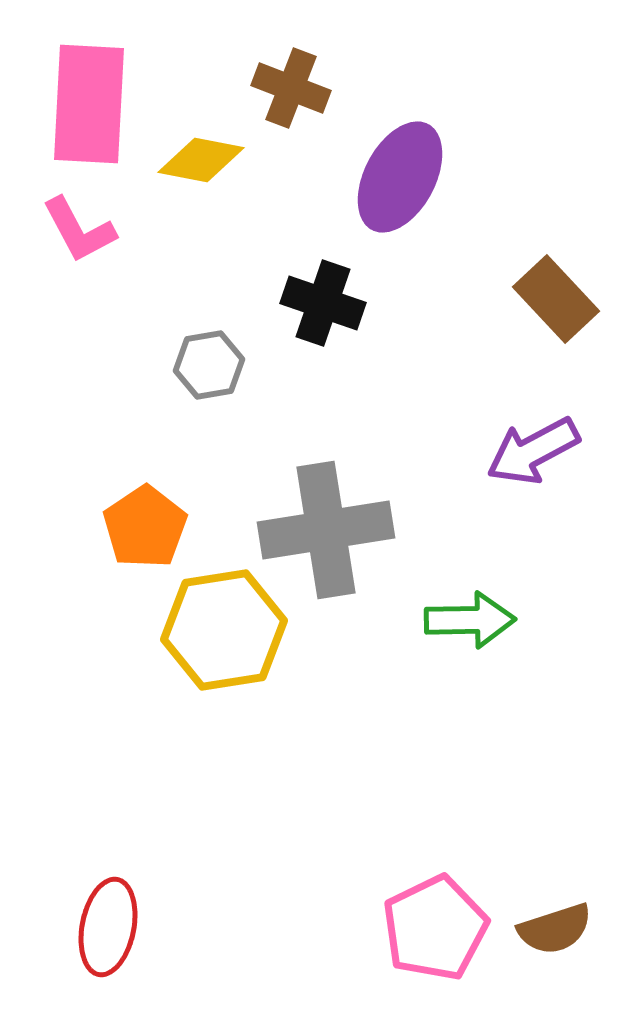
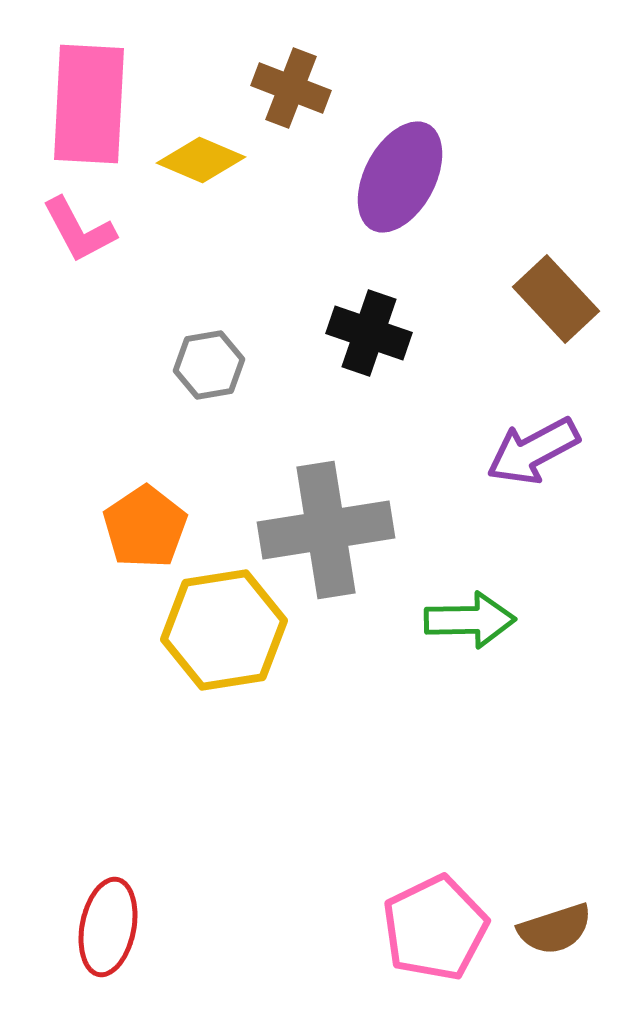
yellow diamond: rotated 12 degrees clockwise
black cross: moved 46 px right, 30 px down
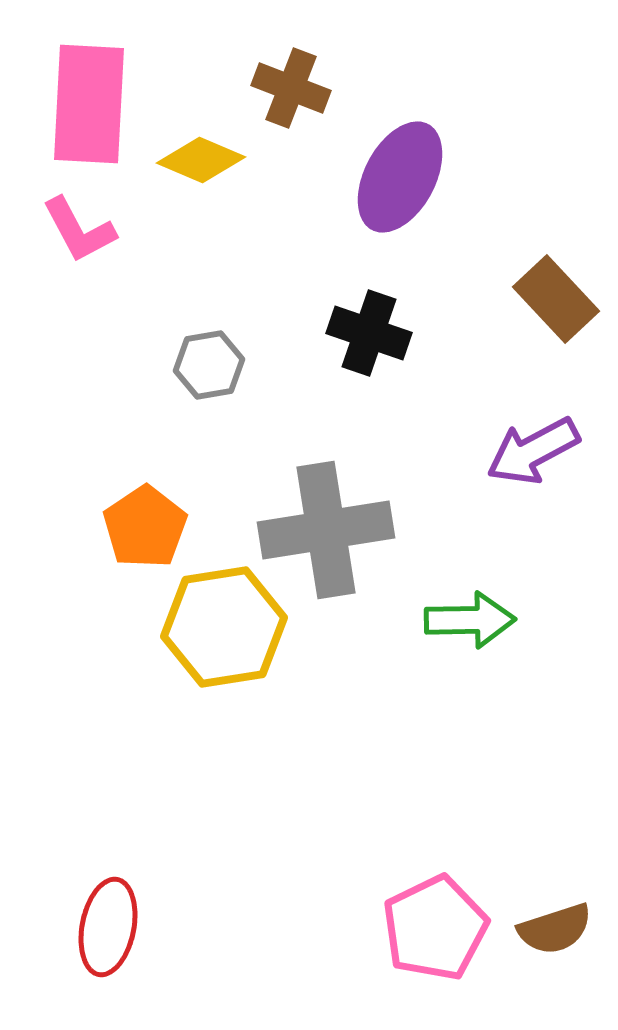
yellow hexagon: moved 3 px up
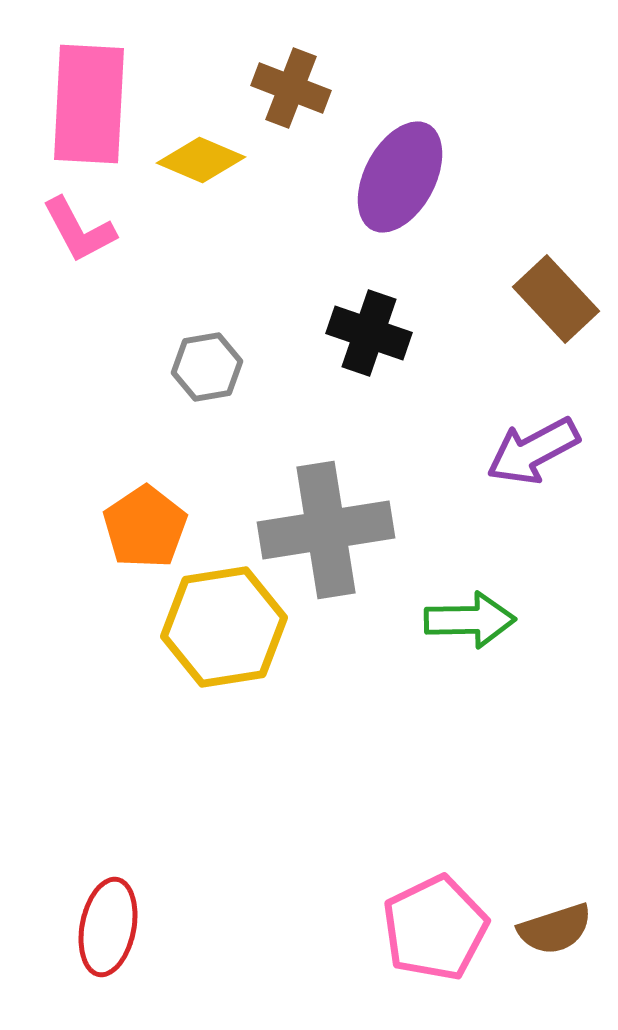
gray hexagon: moved 2 px left, 2 px down
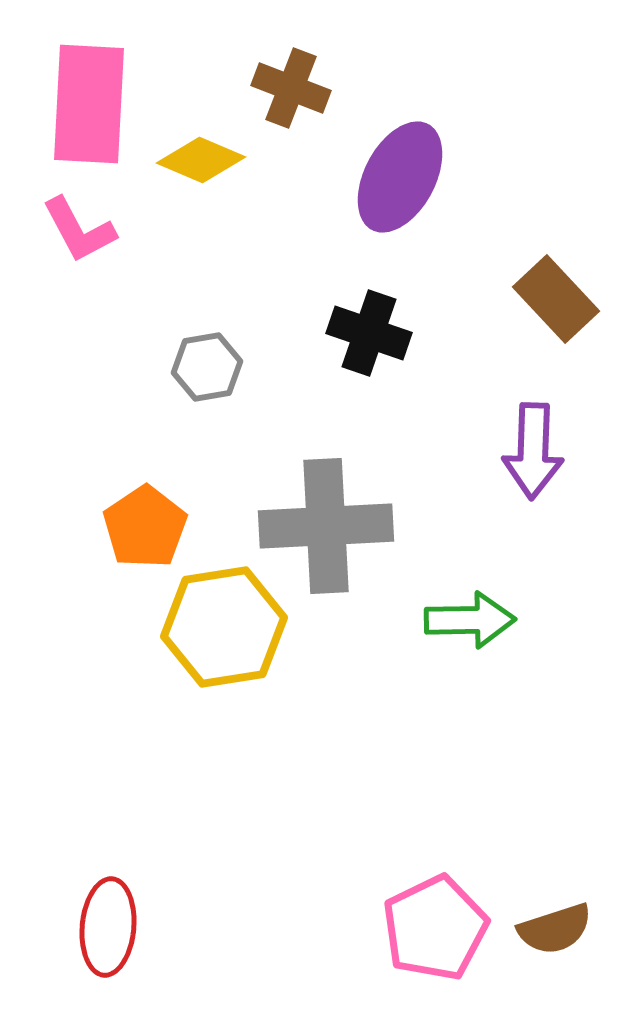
purple arrow: rotated 60 degrees counterclockwise
gray cross: moved 4 px up; rotated 6 degrees clockwise
red ellipse: rotated 6 degrees counterclockwise
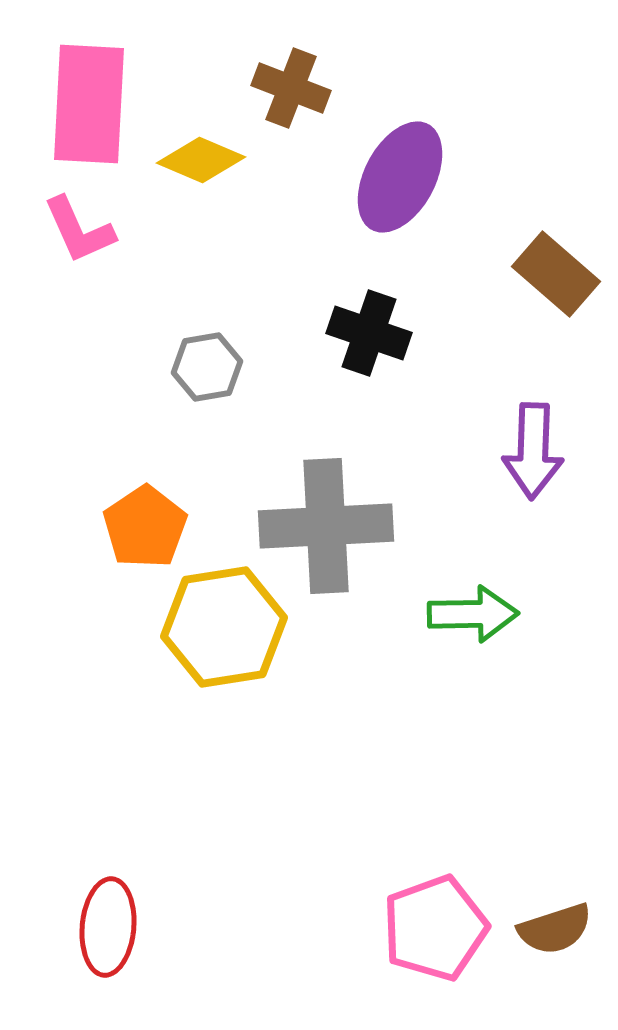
pink L-shape: rotated 4 degrees clockwise
brown rectangle: moved 25 px up; rotated 6 degrees counterclockwise
green arrow: moved 3 px right, 6 px up
pink pentagon: rotated 6 degrees clockwise
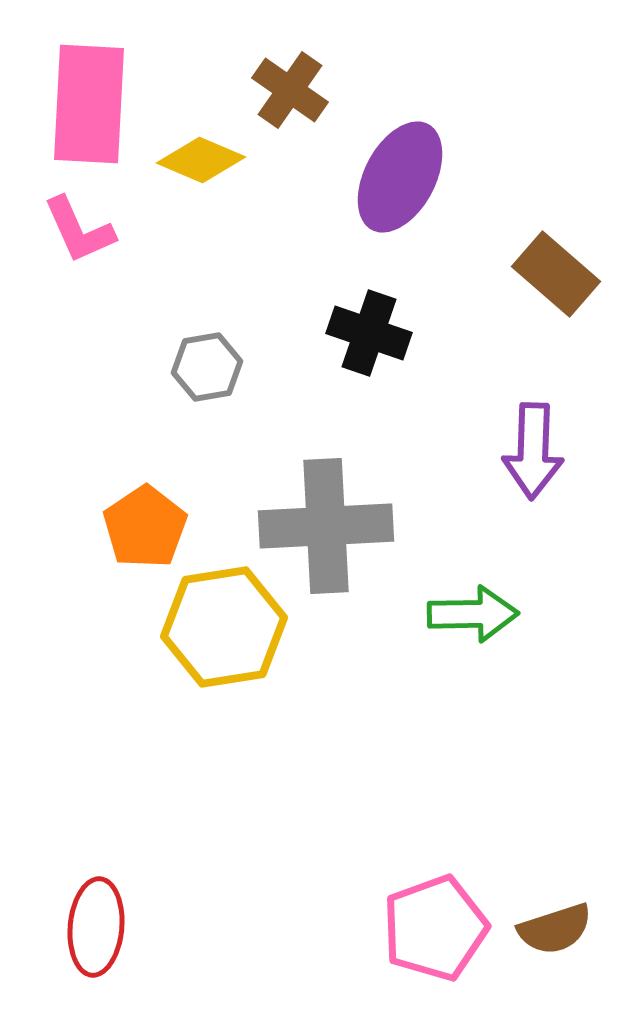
brown cross: moved 1 px left, 2 px down; rotated 14 degrees clockwise
red ellipse: moved 12 px left
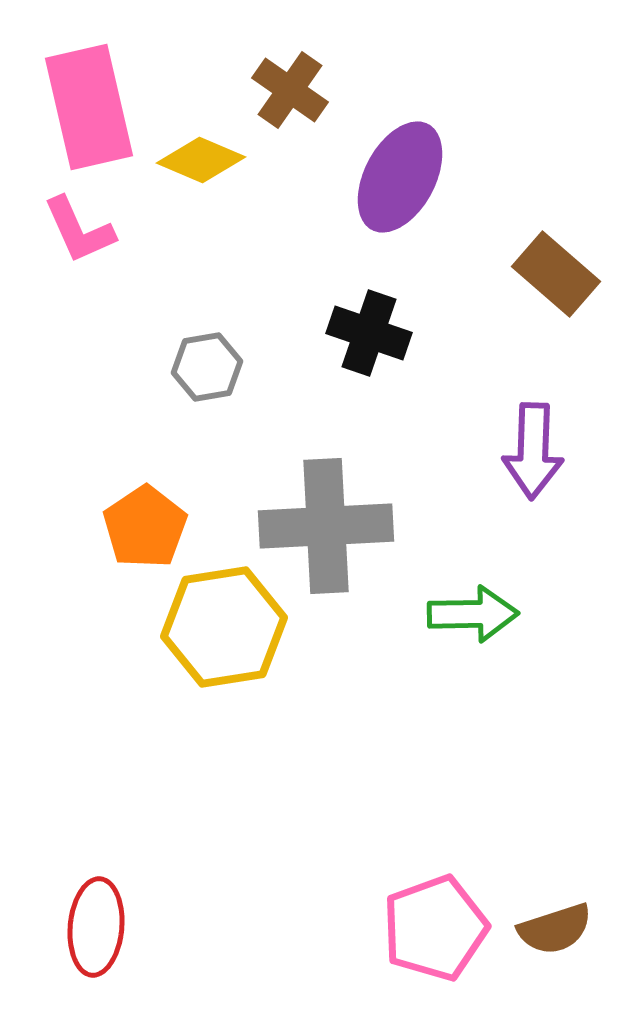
pink rectangle: moved 3 px down; rotated 16 degrees counterclockwise
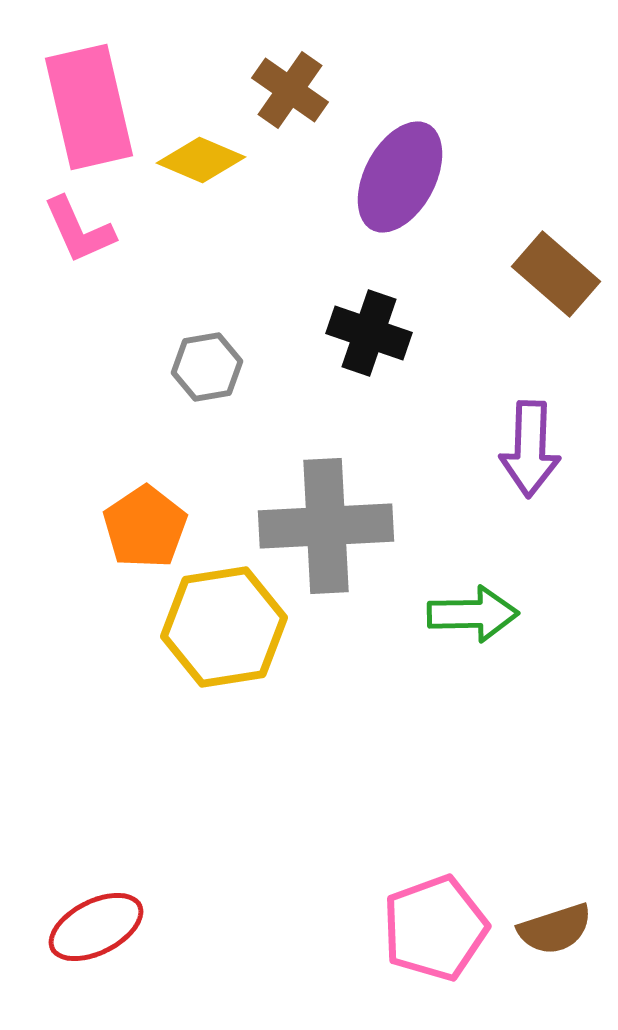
purple arrow: moved 3 px left, 2 px up
red ellipse: rotated 58 degrees clockwise
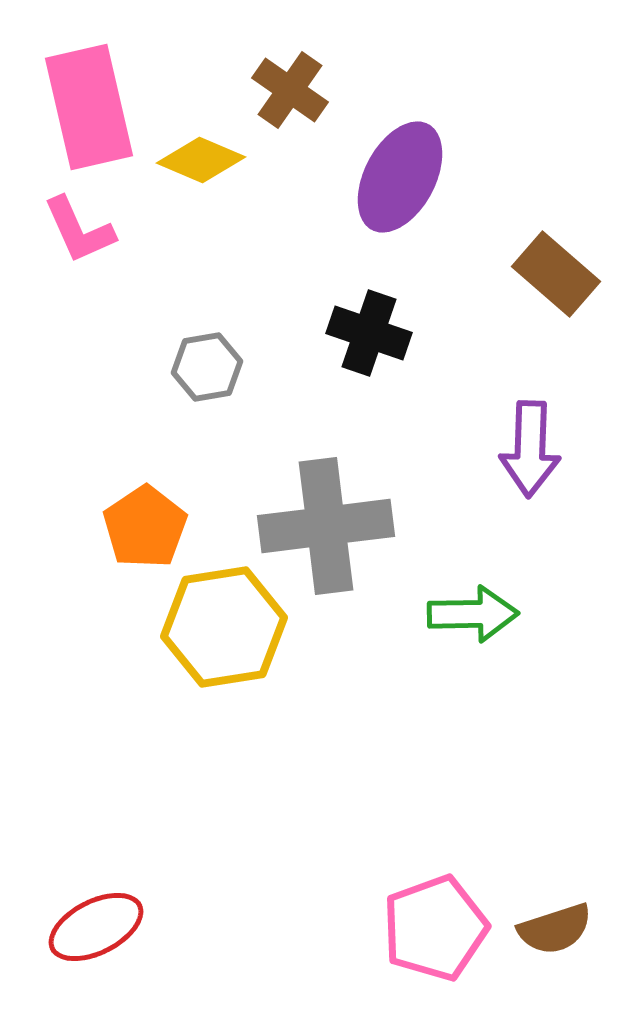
gray cross: rotated 4 degrees counterclockwise
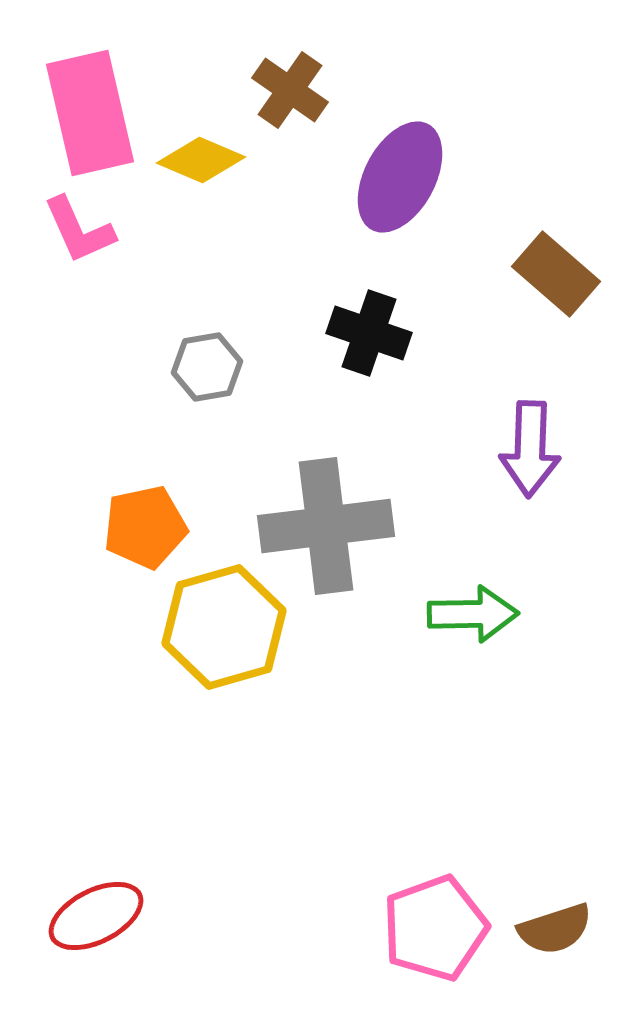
pink rectangle: moved 1 px right, 6 px down
orange pentagon: rotated 22 degrees clockwise
yellow hexagon: rotated 7 degrees counterclockwise
red ellipse: moved 11 px up
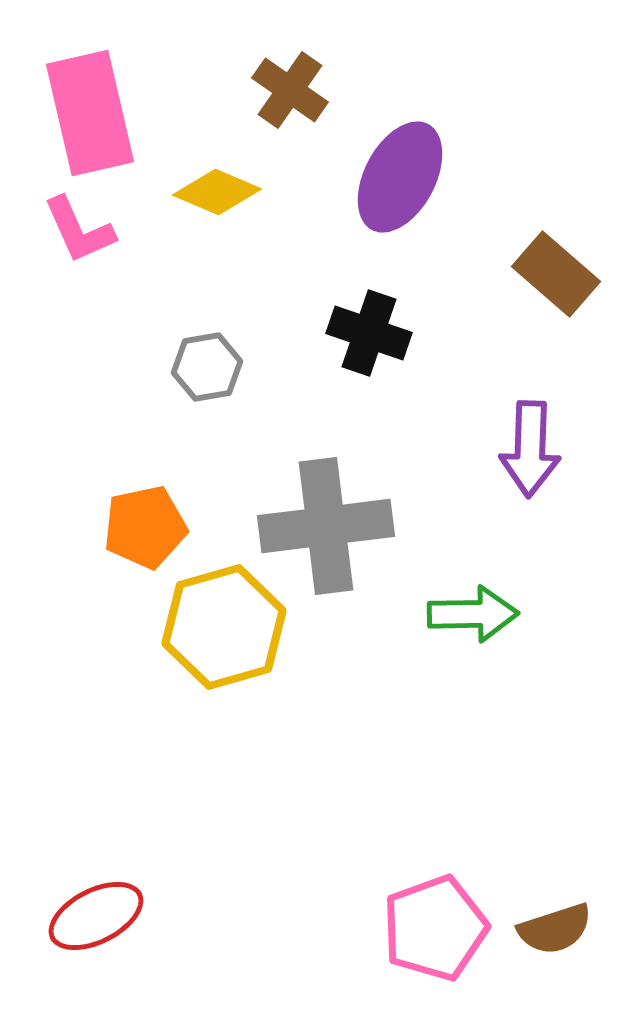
yellow diamond: moved 16 px right, 32 px down
